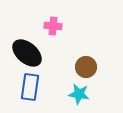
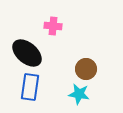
brown circle: moved 2 px down
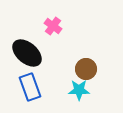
pink cross: rotated 30 degrees clockwise
blue rectangle: rotated 28 degrees counterclockwise
cyan star: moved 4 px up; rotated 10 degrees counterclockwise
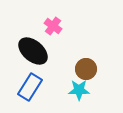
black ellipse: moved 6 px right, 2 px up
blue rectangle: rotated 52 degrees clockwise
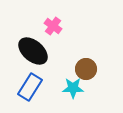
cyan star: moved 6 px left, 2 px up
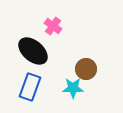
blue rectangle: rotated 12 degrees counterclockwise
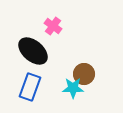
brown circle: moved 2 px left, 5 px down
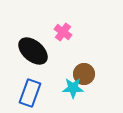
pink cross: moved 10 px right, 6 px down
blue rectangle: moved 6 px down
